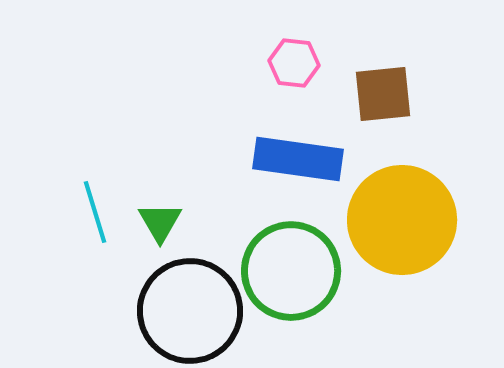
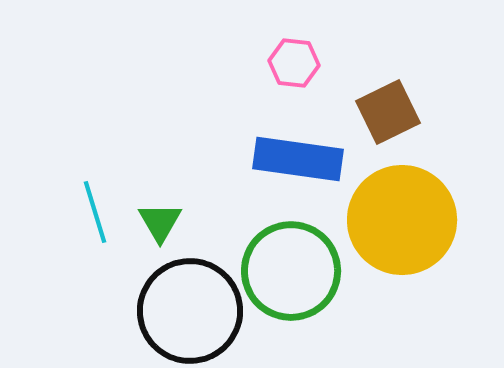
brown square: moved 5 px right, 18 px down; rotated 20 degrees counterclockwise
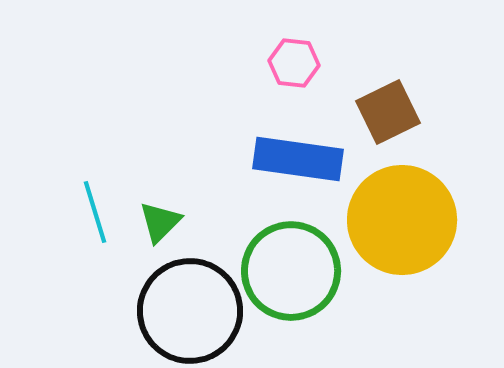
green triangle: rotated 15 degrees clockwise
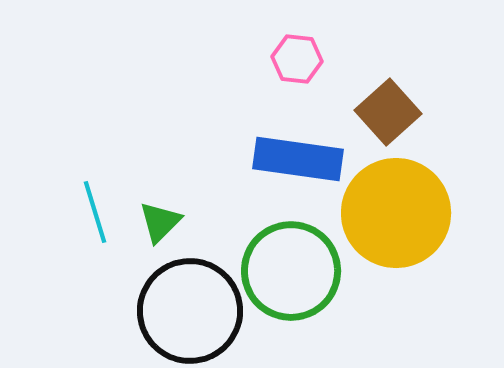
pink hexagon: moved 3 px right, 4 px up
brown square: rotated 16 degrees counterclockwise
yellow circle: moved 6 px left, 7 px up
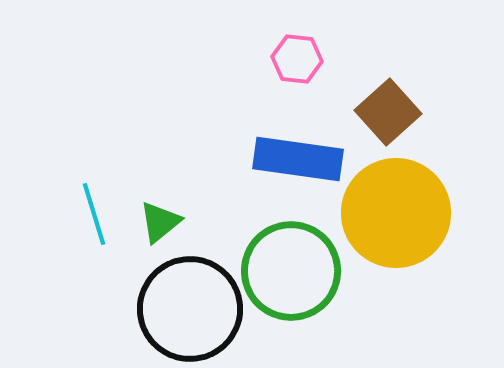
cyan line: moved 1 px left, 2 px down
green triangle: rotated 6 degrees clockwise
black circle: moved 2 px up
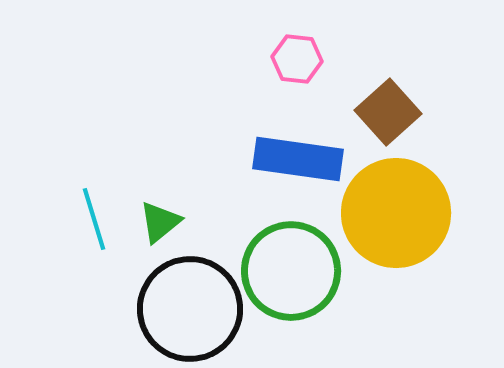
cyan line: moved 5 px down
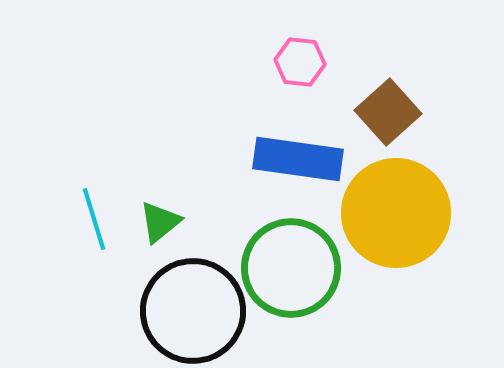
pink hexagon: moved 3 px right, 3 px down
green circle: moved 3 px up
black circle: moved 3 px right, 2 px down
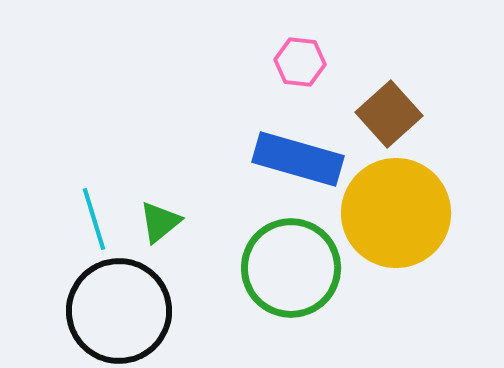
brown square: moved 1 px right, 2 px down
blue rectangle: rotated 8 degrees clockwise
black circle: moved 74 px left
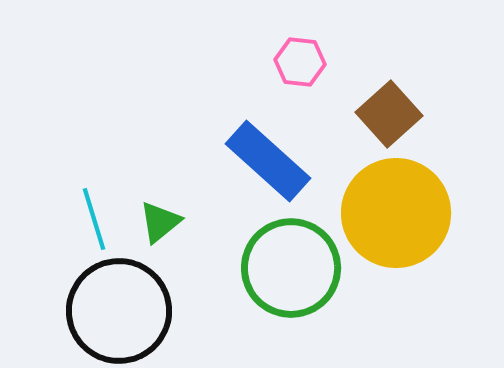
blue rectangle: moved 30 px left, 2 px down; rotated 26 degrees clockwise
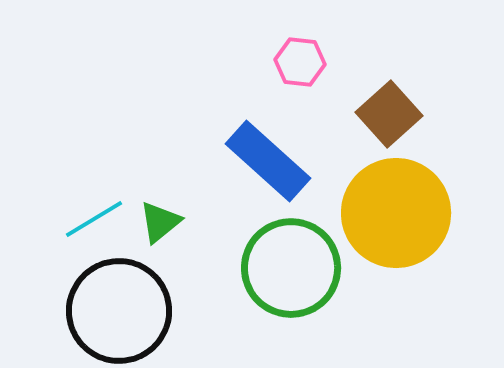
cyan line: rotated 76 degrees clockwise
